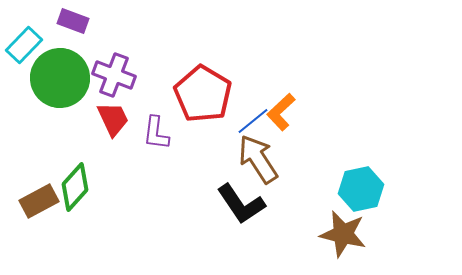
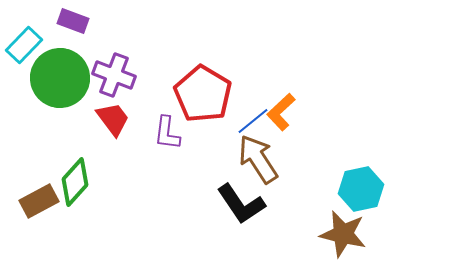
red trapezoid: rotated 12 degrees counterclockwise
purple L-shape: moved 11 px right
green diamond: moved 5 px up
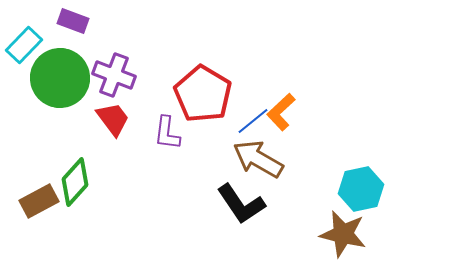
brown arrow: rotated 27 degrees counterclockwise
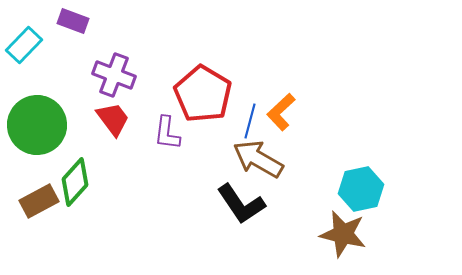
green circle: moved 23 px left, 47 px down
blue line: moved 3 px left; rotated 36 degrees counterclockwise
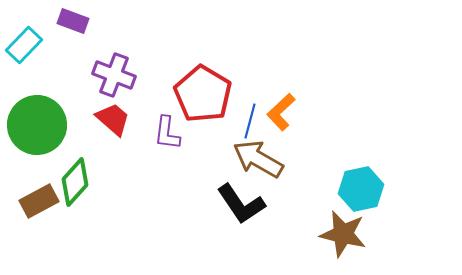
red trapezoid: rotated 12 degrees counterclockwise
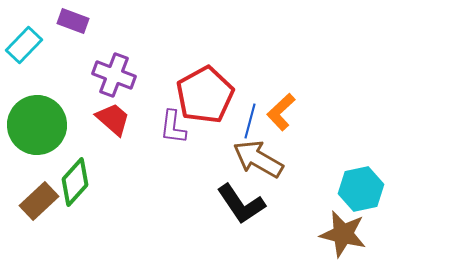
red pentagon: moved 2 px right, 1 px down; rotated 12 degrees clockwise
purple L-shape: moved 6 px right, 6 px up
brown rectangle: rotated 15 degrees counterclockwise
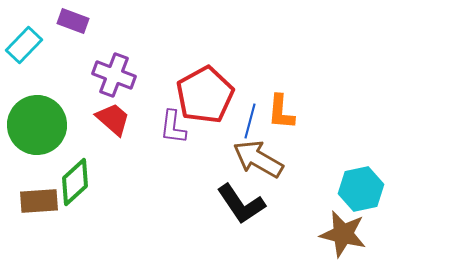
orange L-shape: rotated 42 degrees counterclockwise
green diamond: rotated 6 degrees clockwise
brown rectangle: rotated 39 degrees clockwise
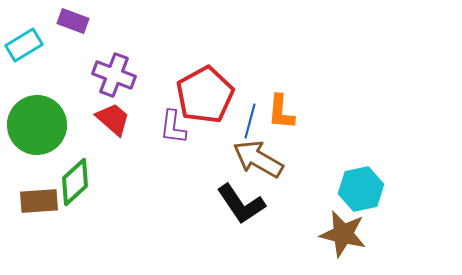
cyan rectangle: rotated 15 degrees clockwise
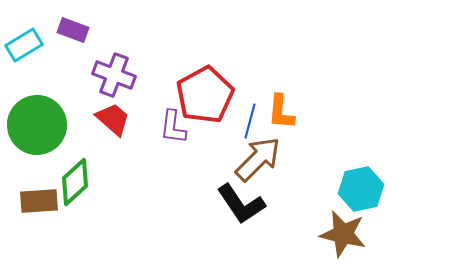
purple rectangle: moved 9 px down
brown arrow: rotated 105 degrees clockwise
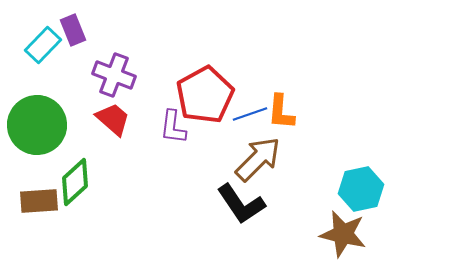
purple rectangle: rotated 48 degrees clockwise
cyan rectangle: moved 19 px right; rotated 15 degrees counterclockwise
blue line: moved 7 px up; rotated 56 degrees clockwise
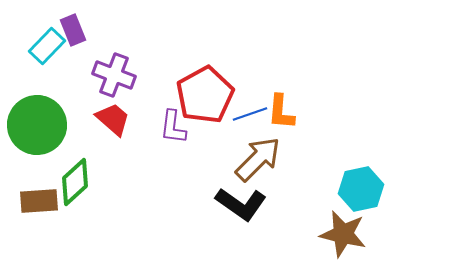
cyan rectangle: moved 4 px right, 1 px down
black L-shape: rotated 21 degrees counterclockwise
